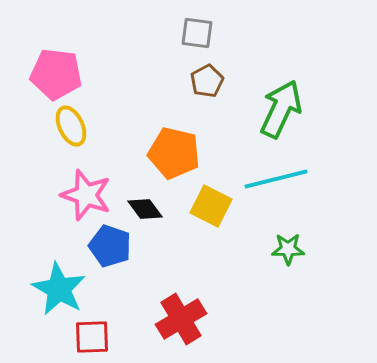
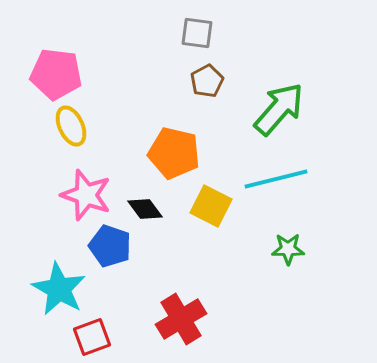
green arrow: moved 2 px left; rotated 16 degrees clockwise
red square: rotated 18 degrees counterclockwise
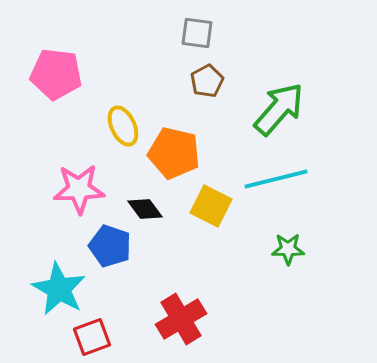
yellow ellipse: moved 52 px right
pink star: moved 7 px left, 6 px up; rotated 21 degrees counterclockwise
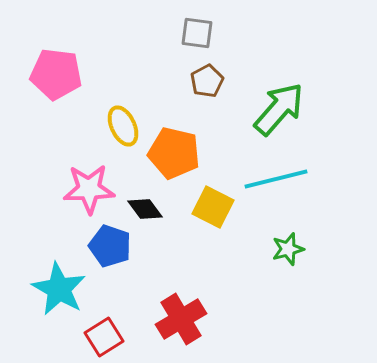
pink star: moved 10 px right
yellow square: moved 2 px right, 1 px down
green star: rotated 16 degrees counterclockwise
red square: moved 12 px right; rotated 12 degrees counterclockwise
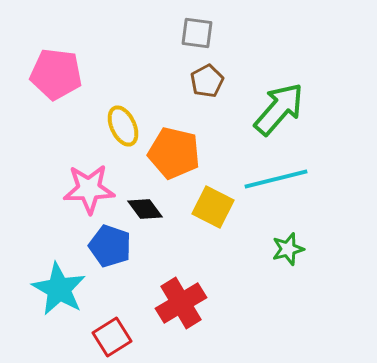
red cross: moved 16 px up
red square: moved 8 px right
